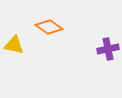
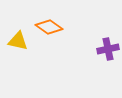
yellow triangle: moved 4 px right, 4 px up
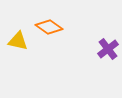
purple cross: rotated 25 degrees counterclockwise
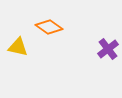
yellow triangle: moved 6 px down
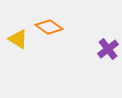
yellow triangle: moved 8 px up; rotated 20 degrees clockwise
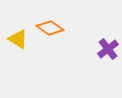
orange diamond: moved 1 px right, 1 px down
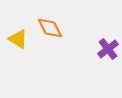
orange diamond: rotated 28 degrees clockwise
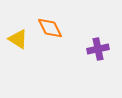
purple cross: moved 10 px left; rotated 25 degrees clockwise
